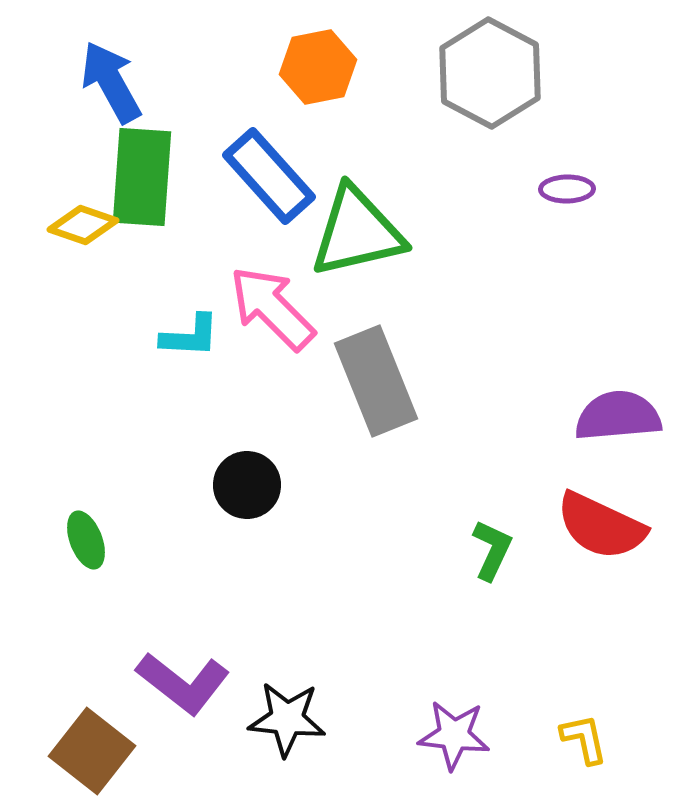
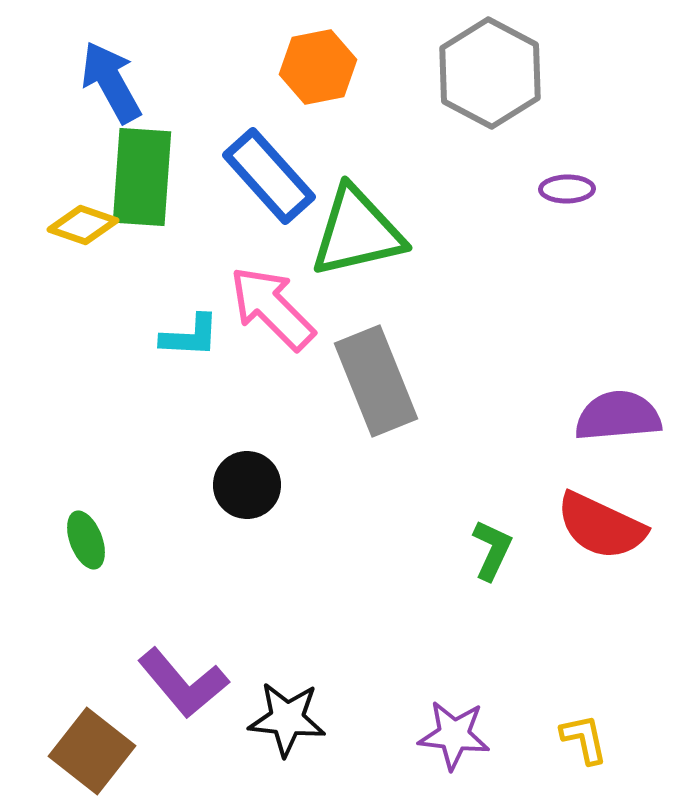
purple L-shape: rotated 12 degrees clockwise
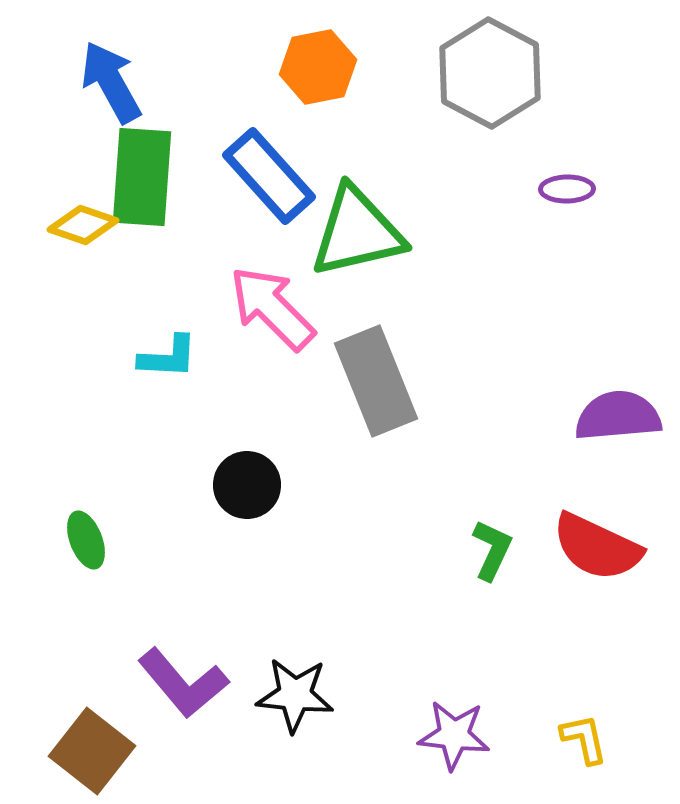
cyan L-shape: moved 22 px left, 21 px down
red semicircle: moved 4 px left, 21 px down
black star: moved 8 px right, 24 px up
